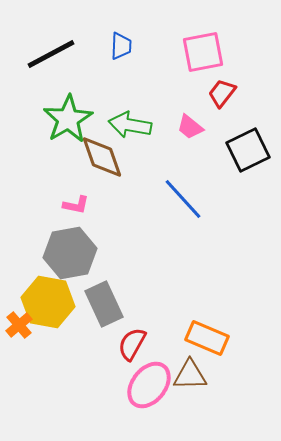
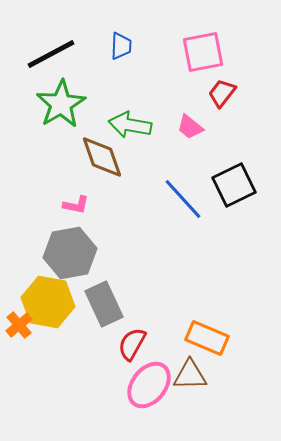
green star: moved 7 px left, 15 px up
black square: moved 14 px left, 35 px down
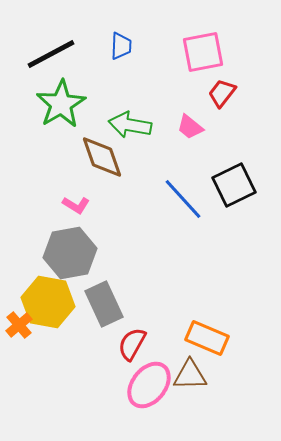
pink L-shape: rotated 20 degrees clockwise
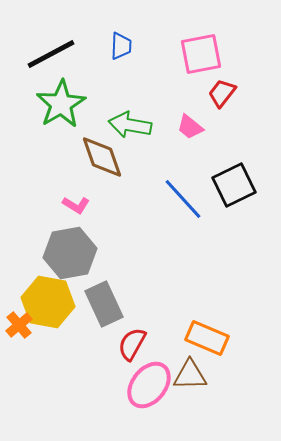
pink square: moved 2 px left, 2 px down
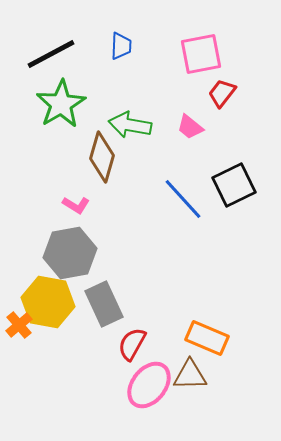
brown diamond: rotated 36 degrees clockwise
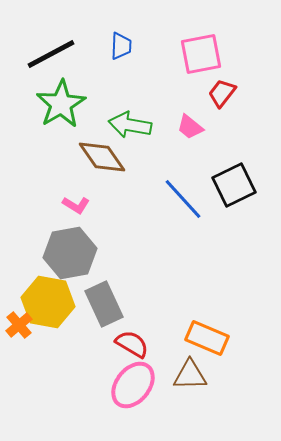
brown diamond: rotated 51 degrees counterclockwise
red semicircle: rotated 92 degrees clockwise
pink ellipse: moved 16 px left
